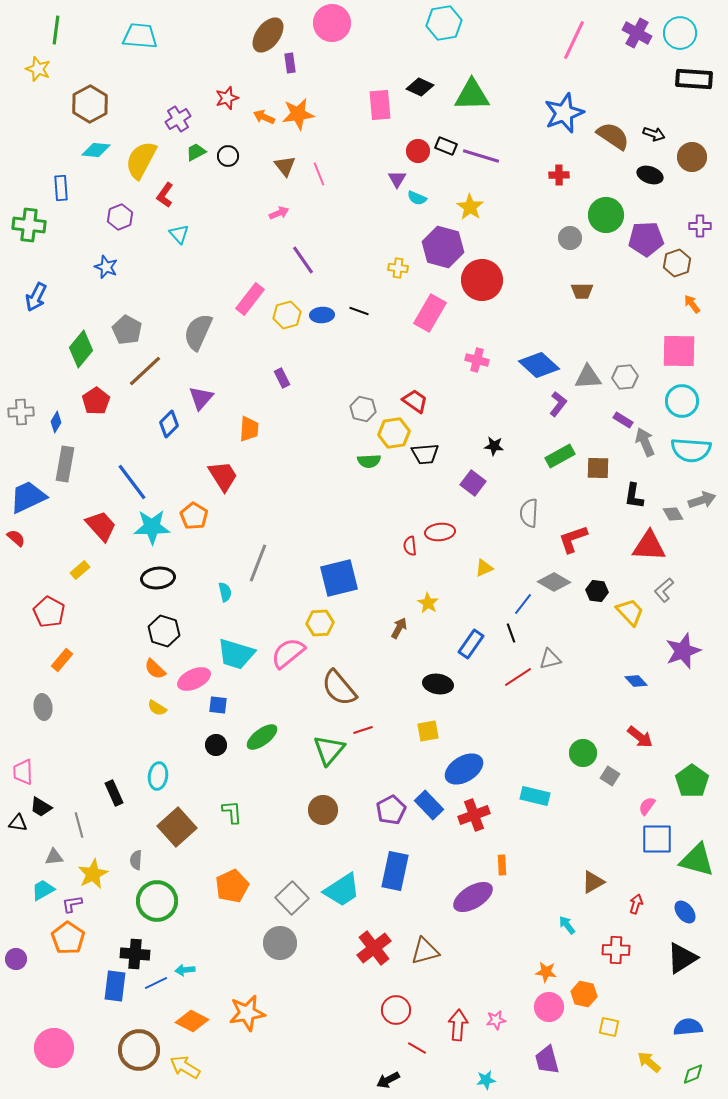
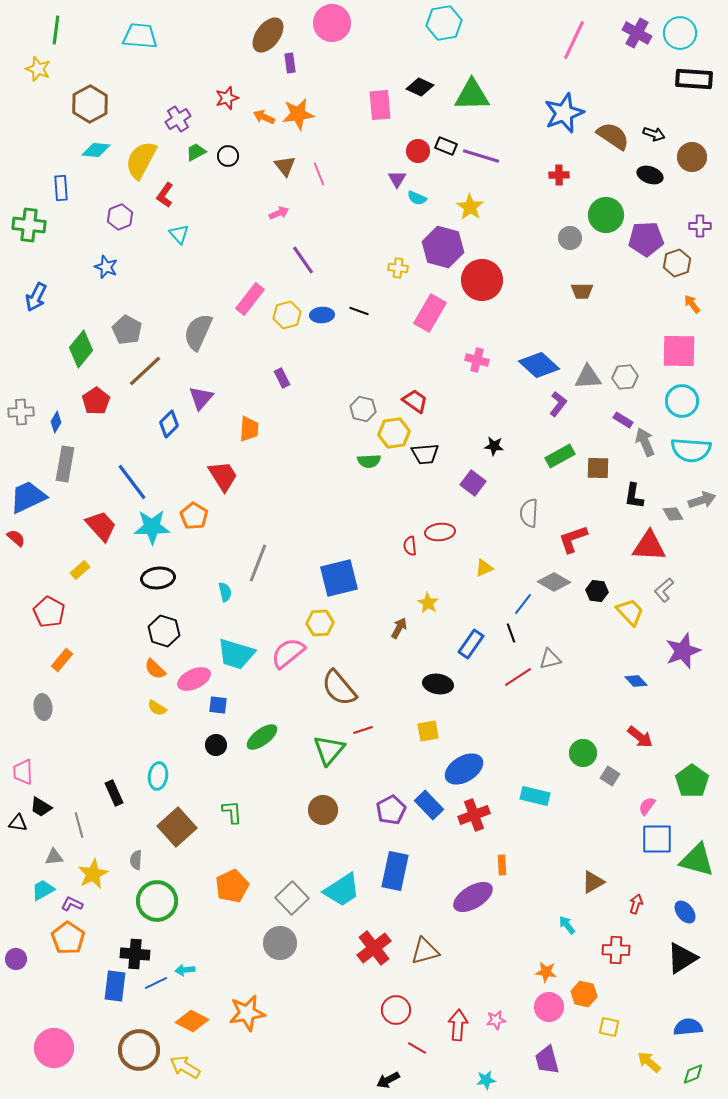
purple L-shape at (72, 904): rotated 35 degrees clockwise
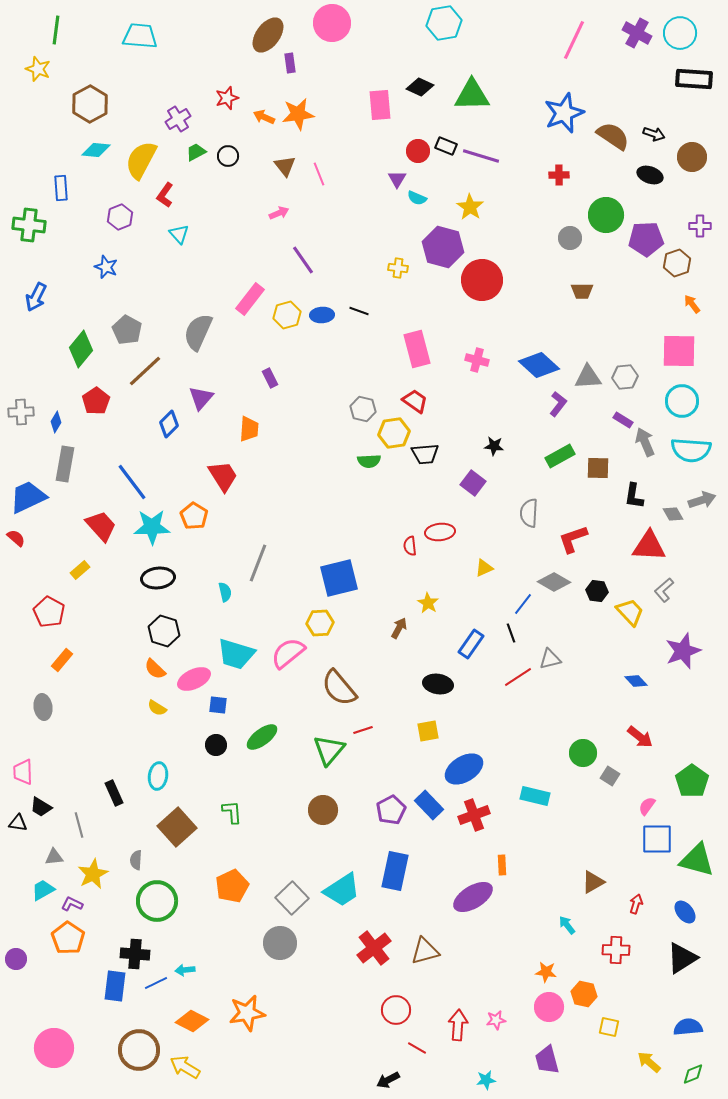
pink rectangle at (430, 313): moved 13 px left, 36 px down; rotated 45 degrees counterclockwise
purple rectangle at (282, 378): moved 12 px left
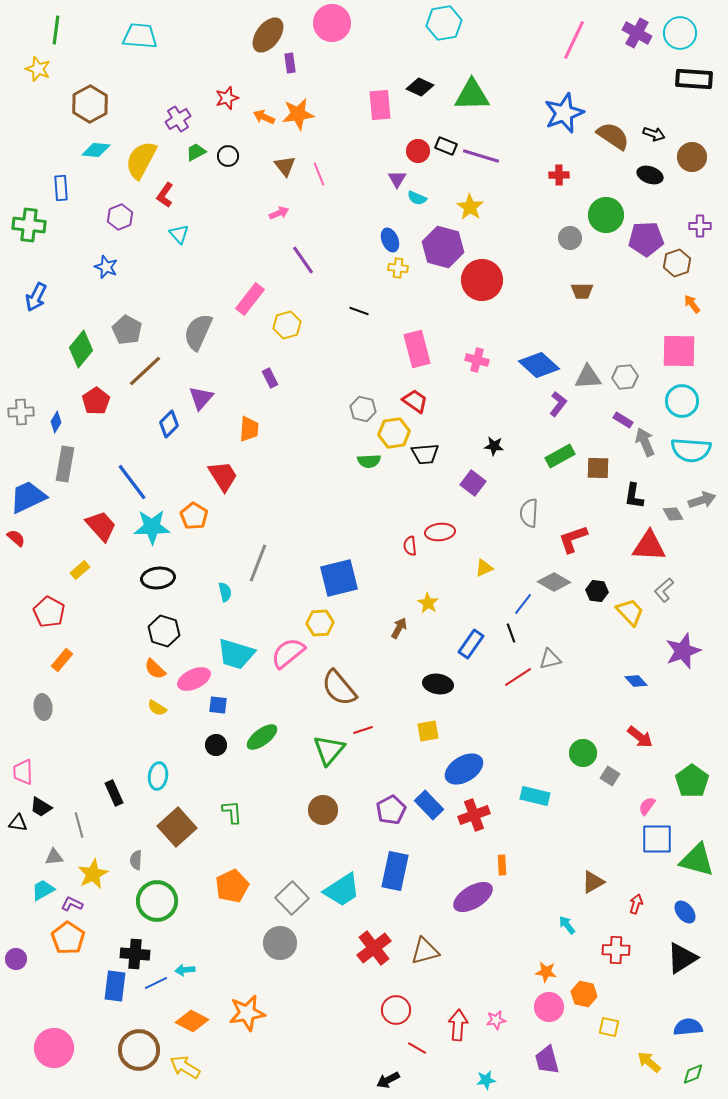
yellow hexagon at (287, 315): moved 10 px down
blue ellipse at (322, 315): moved 68 px right, 75 px up; rotated 70 degrees clockwise
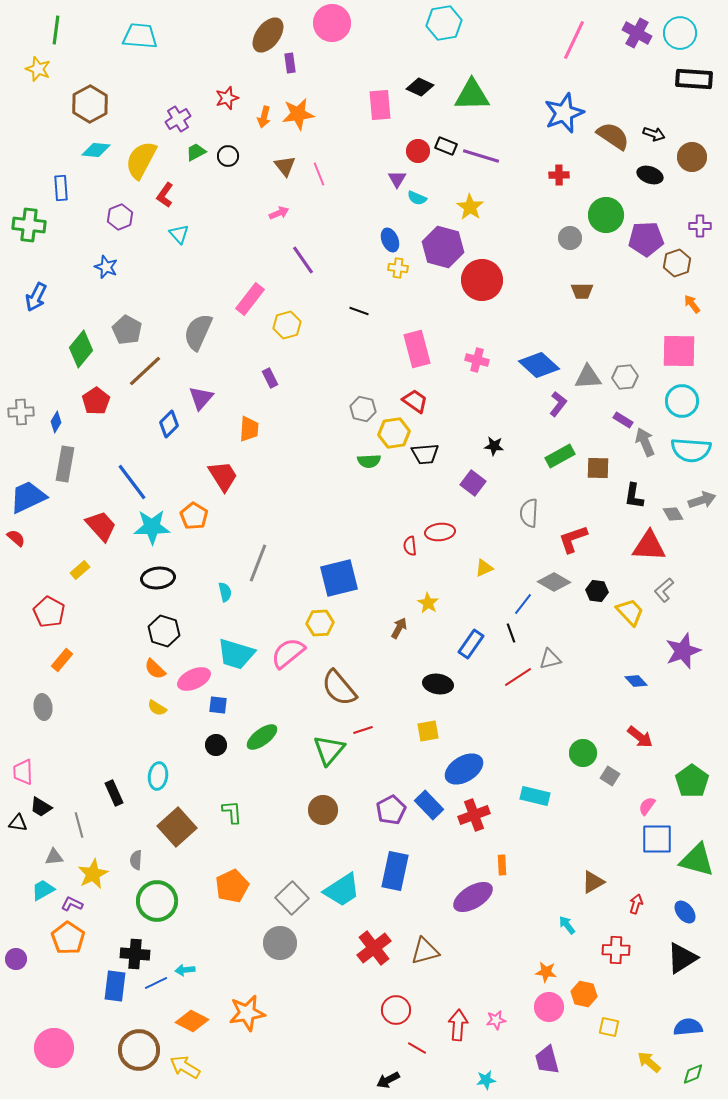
orange arrow at (264, 117): rotated 100 degrees counterclockwise
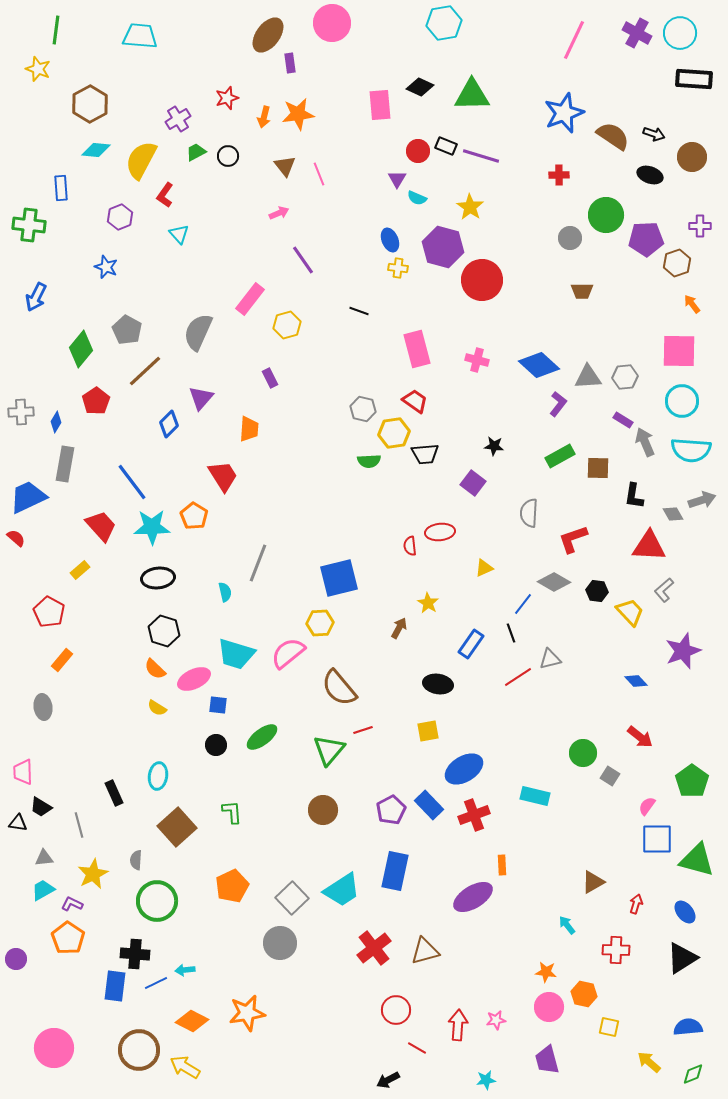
gray triangle at (54, 857): moved 10 px left, 1 px down
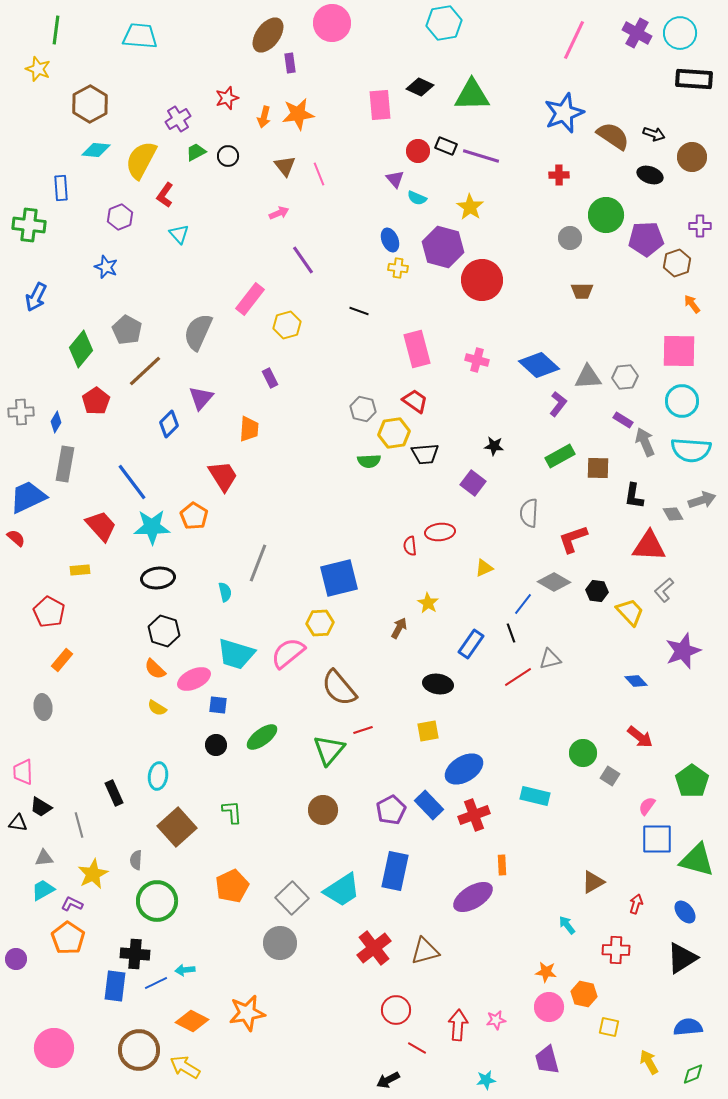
purple triangle at (397, 179): moved 2 px left; rotated 12 degrees counterclockwise
yellow rectangle at (80, 570): rotated 36 degrees clockwise
yellow arrow at (649, 1062): rotated 20 degrees clockwise
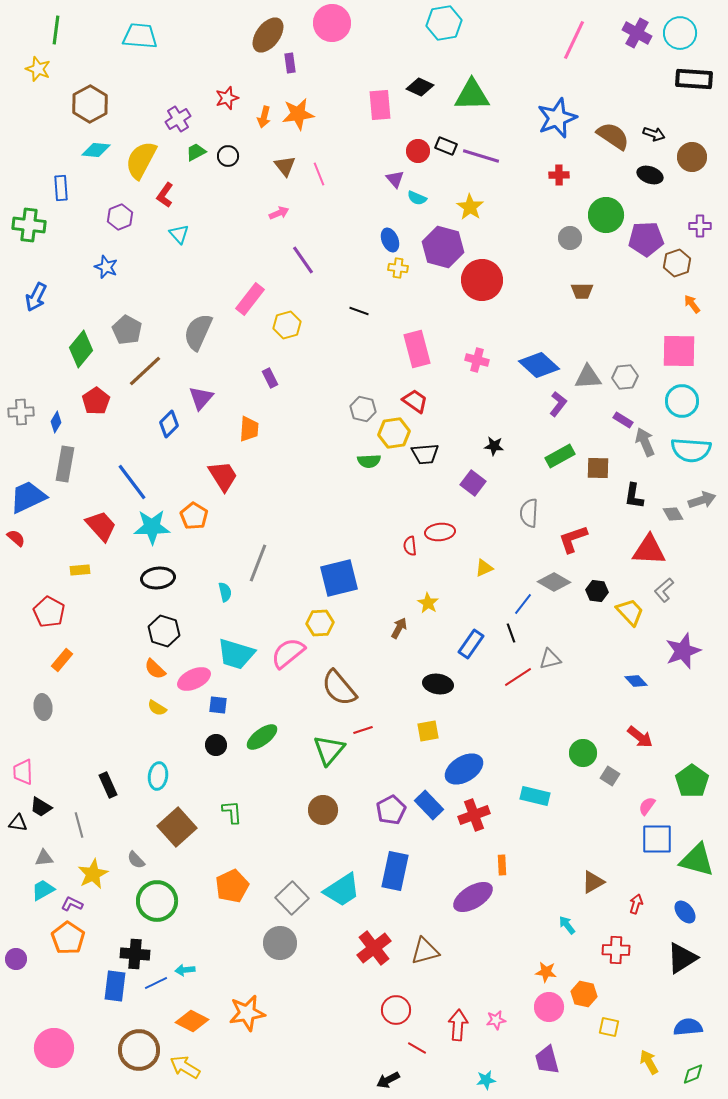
blue star at (564, 113): moved 7 px left, 5 px down
red triangle at (649, 546): moved 4 px down
black rectangle at (114, 793): moved 6 px left, 8 px up
gray semicircle at (136, 860): rotated 48 degrees counterclockwise
